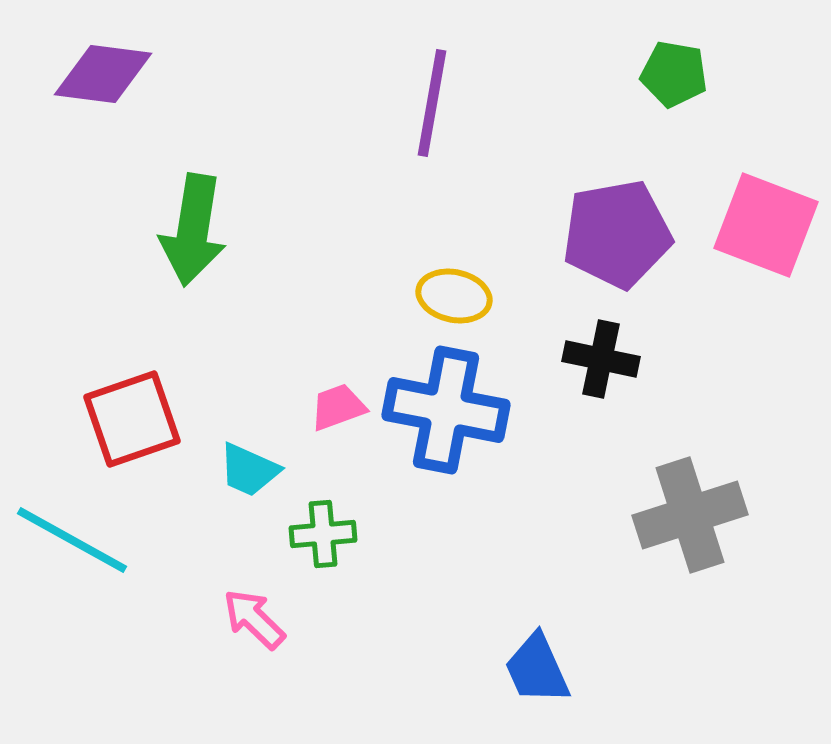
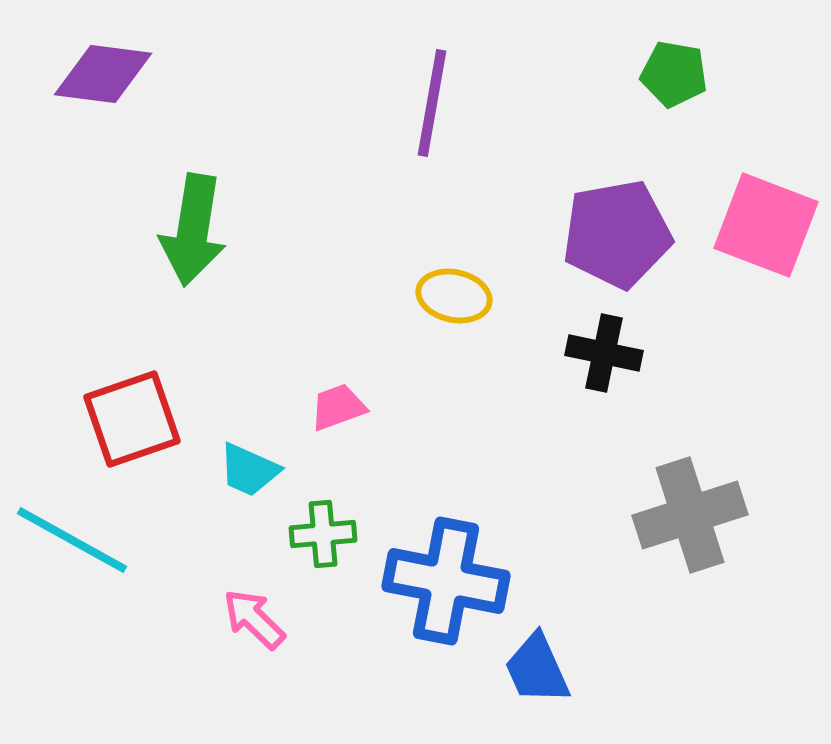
black cross: moved 3 px right, 6 px up
blue cross: moved 171 px down
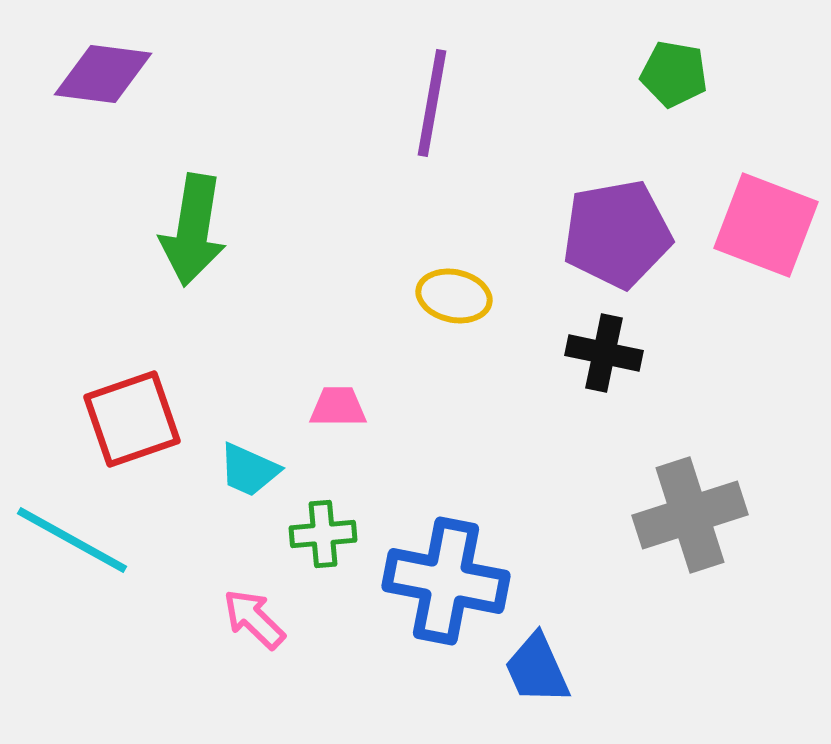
pink trapezoid: rotated 20 degrees clockwise
